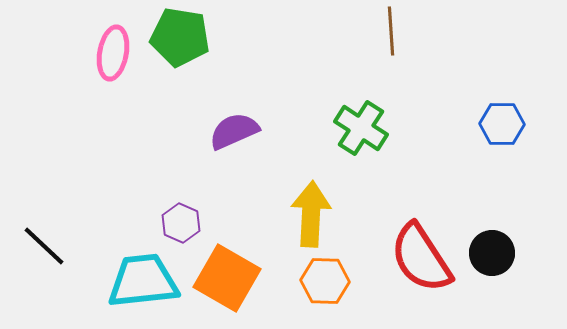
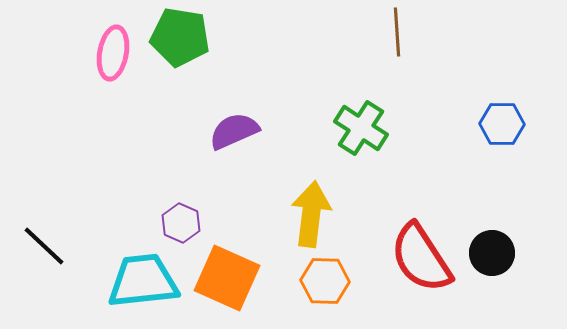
brown line: moved 6 px right, 1 px down
yellow arrow: rotated 4 degrees clockwise
orange square: rotated 6 degrees counterclockwise
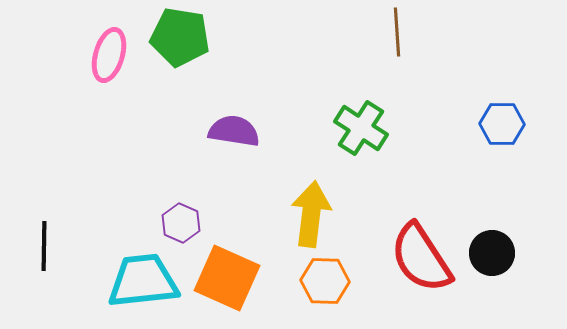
pink ellipse: moved 4 px left, 2 px down; rotated 6 degrees clockwise
purple semicircle: rotated 33 degrees clockwise
black line: rotated 48 degrees clockwise
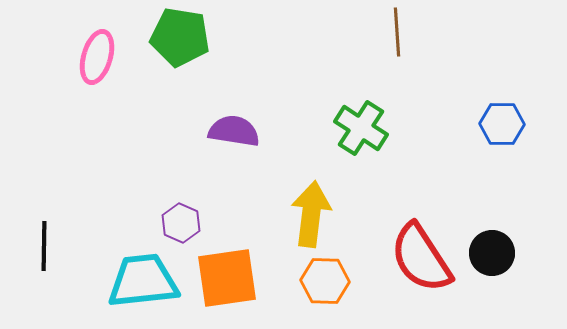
pink ellipse: moved 12 px left, 2 px down
orange square: rotated 32 degrees counterclockwise
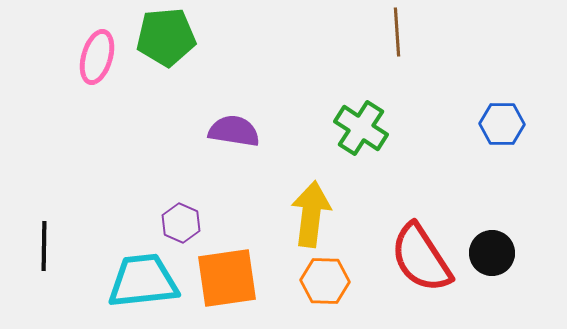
green pentagon: moved 14 px left; rotated 14 degrees counterclockwise
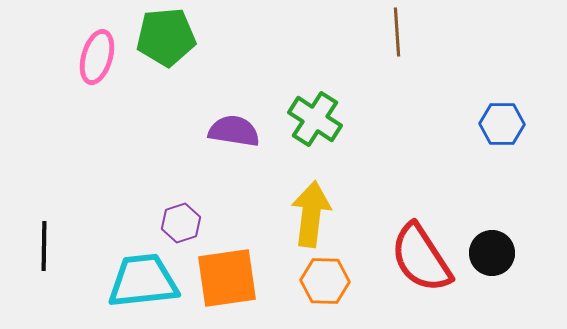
green cross: moved 46 px left, 9 px up
purple hexagon: rotated 18 degrees clockwise
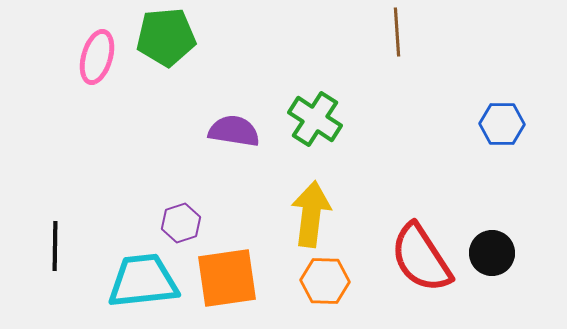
black line: moved 11 px right
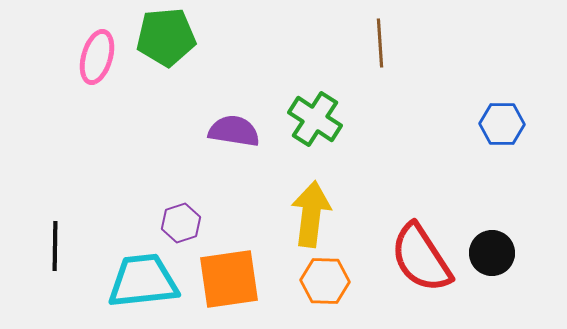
brown line: moved 17 px left, 11 px down
orange square: moved 2 px right, 1 px down
